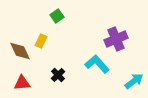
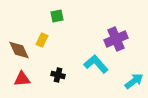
green square: rotated 24 degrees clockwise
yellow rectangle: moved 1 px right, 1 px up
brown diamond: moved 1 px left, 1 px up
cyan L-shape: moved 1 px left
black cross: rotated 32 degrees counterclockwise
red triangle: moved 4 px up
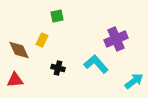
black cross: moved 7 px up
red triangle: moved 7 px left, 1 px down
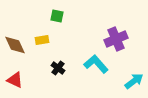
green square: rotated 24 degrees clockwise
yellow rectangle: rotated 56 degrees clockwise
brown diamond: moved 4 px left, 5 px up
black cross: rotated 24 degrees clockwise
red triangle: rotated 30 degrees clockwise
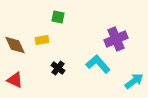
green square: moved 1 px right, 1 px down
cyan L-shape: moved 2 px right
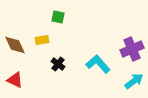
purple cross: moved 16 px right, 10 px down
black cross: moved 4 px up
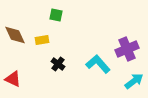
green square: moved 2 px left, 2 px up
brown diamond: moved 10 px up
purple cross: moved 5 px left
red triangle: moved 2 px left, 1 px up
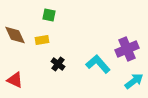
green square: moved 7 px left
red triangle: moved 2 px right, 1 px down
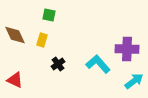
yellow rectangle: rotated 64 degrees counterclockwise
purple cross: rotated 25 degrees clockwise
black cross: rotated 16 degrees clockwise
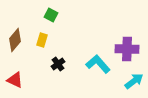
green square: moved 2 px right; rotated 16 degrees clockwise
brown diamond: moved 5 px down; rotated 65 degrees clockwise
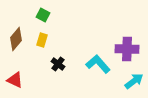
green square: moved 8 px left
brown diamond: moved 1 px right, 1 px up
black cross: rotated 16 degrees counterclockwise
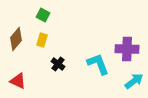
cyan L-shape: rotated 20 degrees clockwise
red triangle: moved 3 px right, 1 px down
